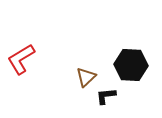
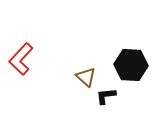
red L-shape: rotated 16 degrees counterclockwise
brown triangle: rotated 35 degrees counterclockwise
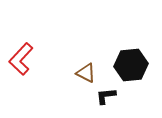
black hexagon: rotated 8 degrees counterclockwise
brown triangle: moved 4 px up; rotated 15 degrees counterclockwise
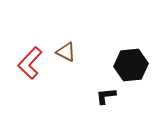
red L-shape: moved 9 px right, 4 px down
brown triangle: moved 20 px left, 21 px up
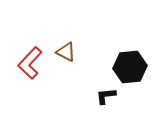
black hexagon: moved 1 px left, 2 px down
